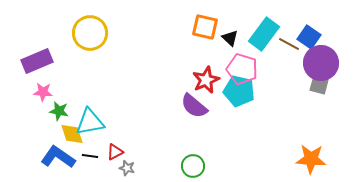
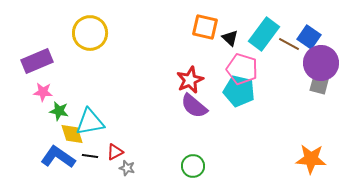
red star: moved 16 px left
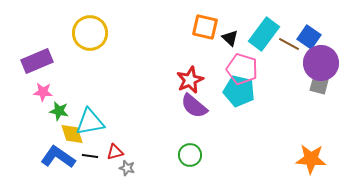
red triangle: rotated 12 degrees clockwise
green circle: moved 3 px left, 11 px up
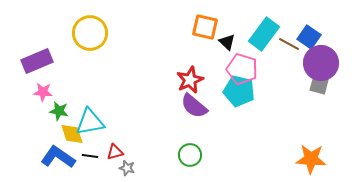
black triangle: moved 3 px left, 4 px down
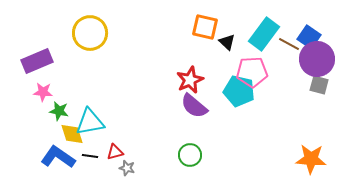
purple circle: moved 4 px left, 4 px up
pink pentagon: moved 10 px right, 3 px down; rotated 20 degrees counterclockwise
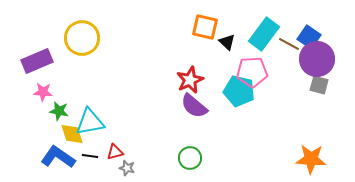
yellow circle: moved 8 px left, 5 px down
green circle: moved 3 px down
